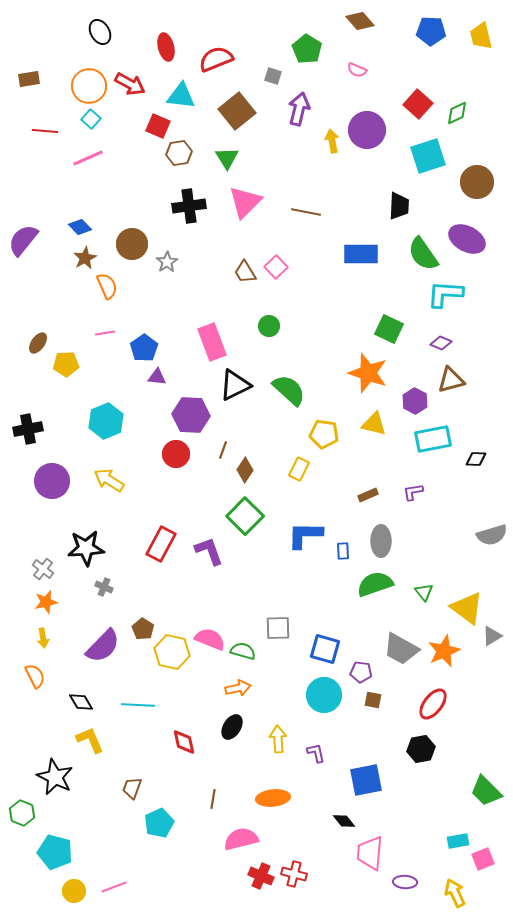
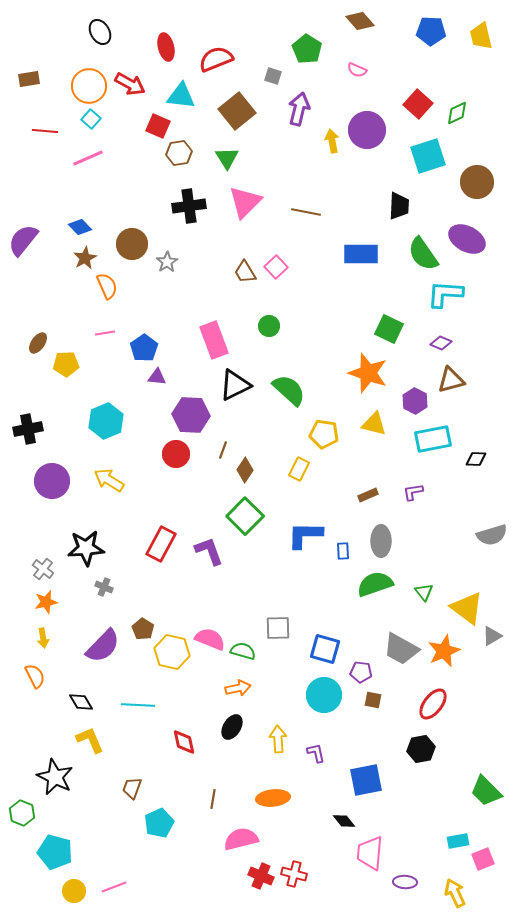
pink rectangle at (212, 342): moved 2 px right, 2 px up
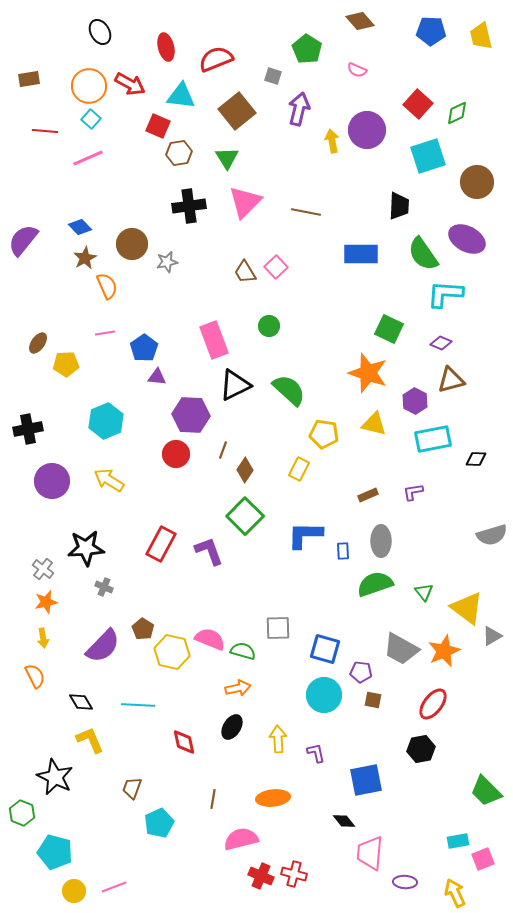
gray star at (167, 262): rotated 20 degrees clockwise
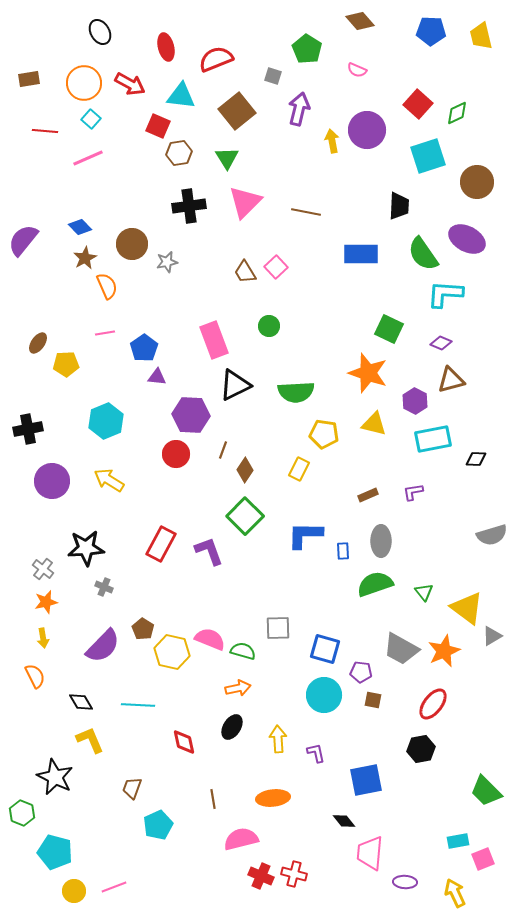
orange circle at (89, 86): moved 5 px left, 3 px up
green semicircle at (289, 390): moved 7 px right, 2 px down; rotated 135 degrees clockwise
brown line at (213, 799): rotated 18 degrees counterclockwise
cyan pentagon at (159, 823): moved 1 px left, 2 px down
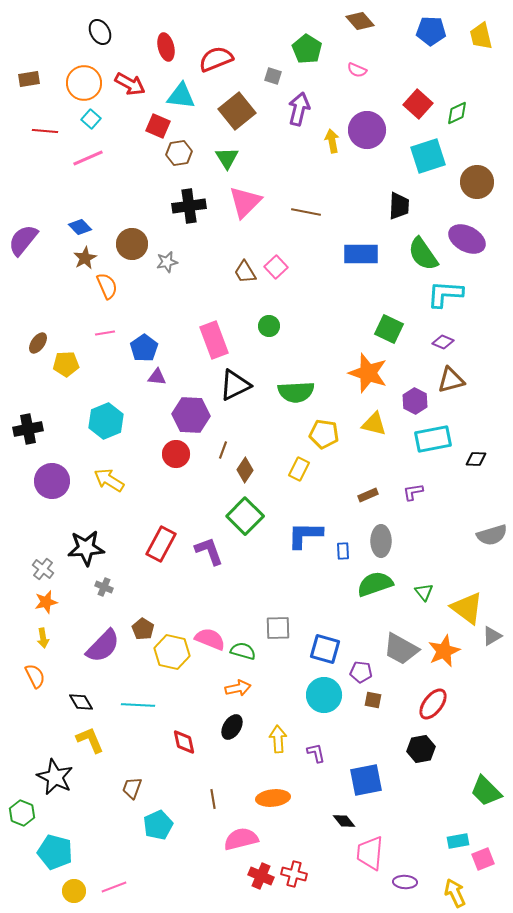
purple diamond at (441, 343): moved 2 px right, 1 px up
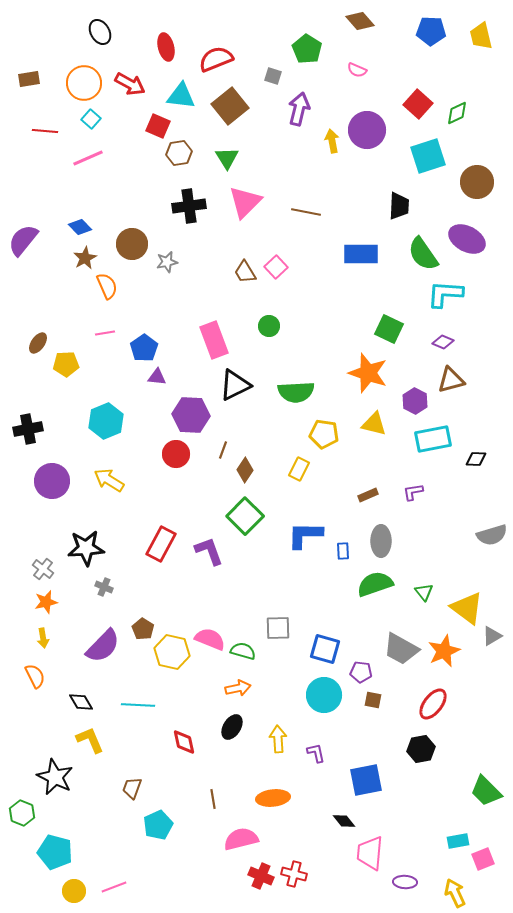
brown square at (237, 111): moved 7 px left, 5 px up
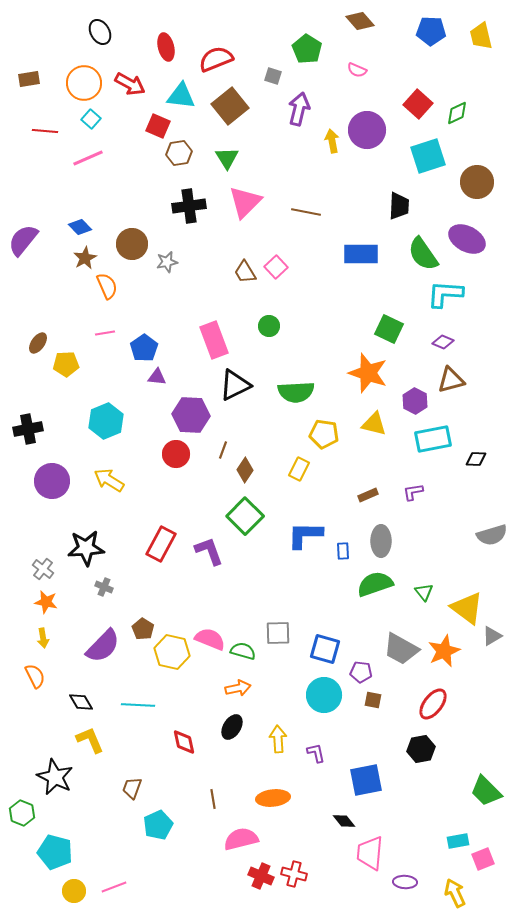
orange star at (46, 602): rotated 25 degrees clockwise
gray square at (278, 628): moved 5 px down
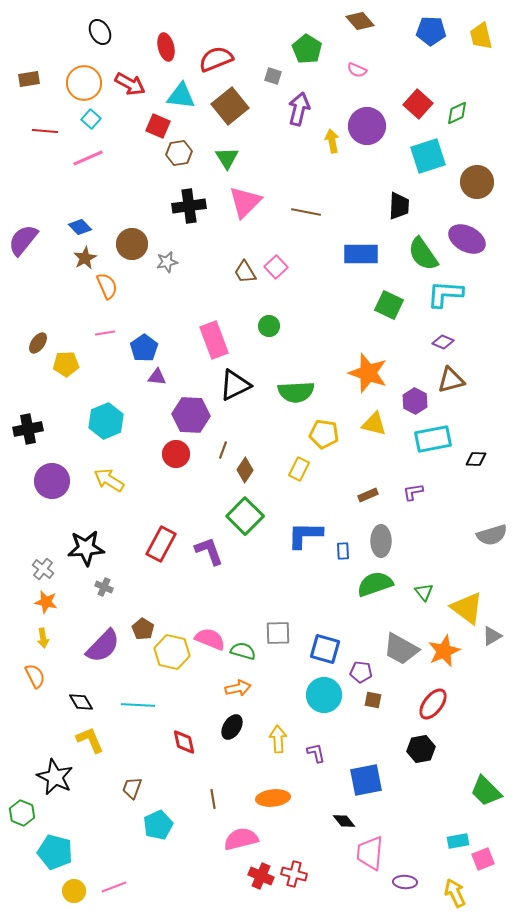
purple circle at (367, 130): moved 4 px up
green square at (389, 329): moved 24 px up
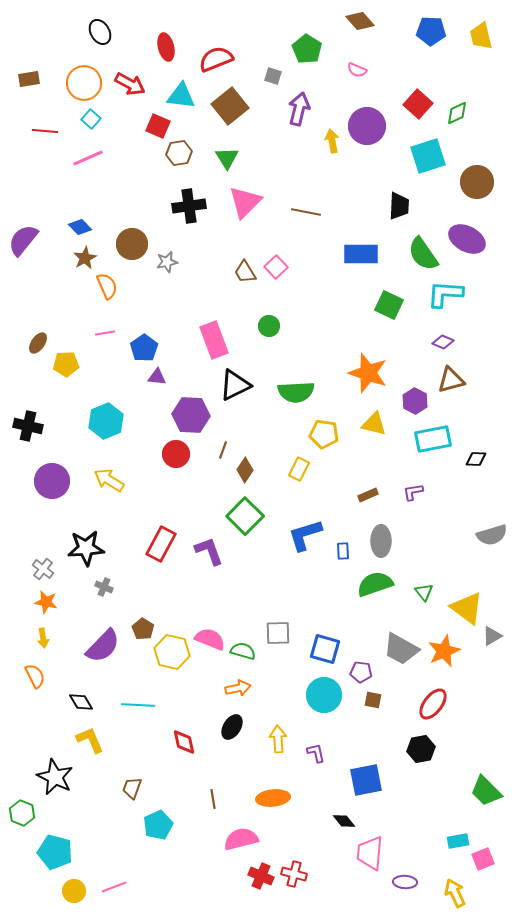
black cross at (28, 429): moved 3 px up; rotated 24 degrees clockwise
blue L-shape at (305, 535): rotated 18 degrees counterclockwise
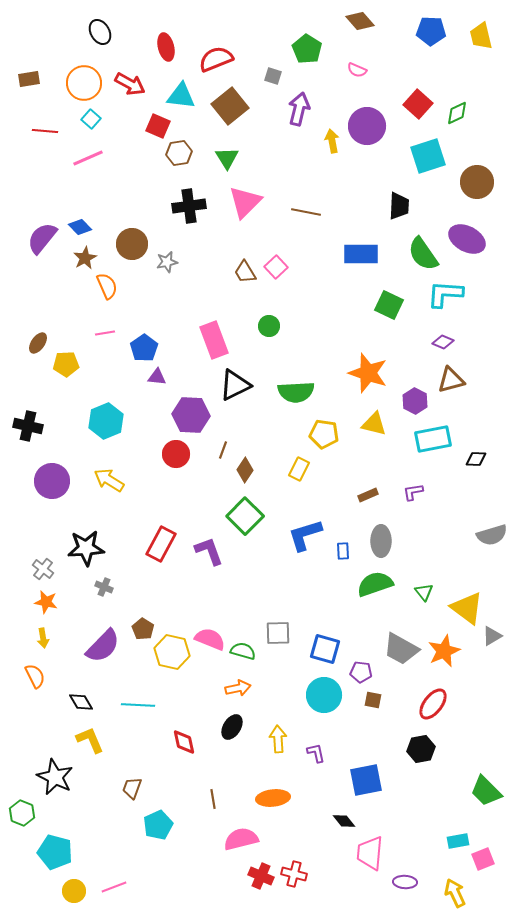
purple semicircle at (23, 240): moved 19 px right, 2 px up
